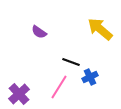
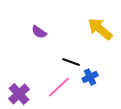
pink line: rotated 15 degrees clockwise
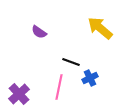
yellow arrow: moved 1 px up
blue cross: moved 1 px down
pink line: rotated 35 degrees counterclockwise
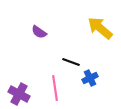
pink line: moved 4 px left, 1 px down; rotated 20 degrees counterclockwise
purple cross: rotated 20 degrees counterclockwise
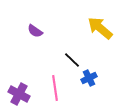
purple semicircle: moved 4 px left, 1 px up
black line: moved 1 px right, 2 px up; rotated 24 degrees clockwise
blue cross: moved 1 px left
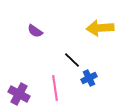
yellow arrow: rotated 44 degrees counterclockwise
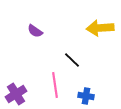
blue cross: moved 3 px left, 18 px down; rotated 35 degrees clockwise
pink line: moved 3 px up
purple cross: moved 3 px left; rotated 30 degrees clockwise
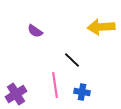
yellow arrow: moved 1 px right, 1 px up
blue cross: moved 4 px left, 4 px up
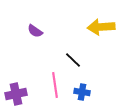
black line: moved 1 px right
purple cross: rotated 20 degrees clockwise
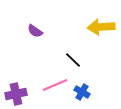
pink line: rotated 75 degrees clockwise
blue cross: rotated 21 degrees clockwise
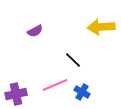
purple semicircle: rotated 63 degrees counterclockwise
